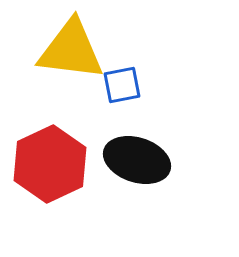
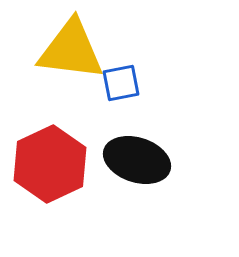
blue square: moved 1 px left, 2 px up
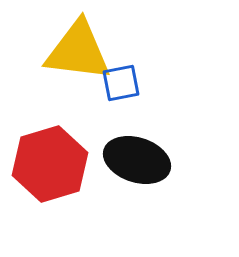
yellow triangle: moved 7 px right, 1 px down
red hexagon: rotated 8 degrees clockwise
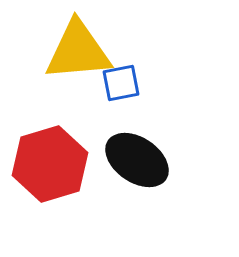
yellow triangle: rotated 12 degrees counterclockwise
black ellipse: rotated 16 degrees clockwise
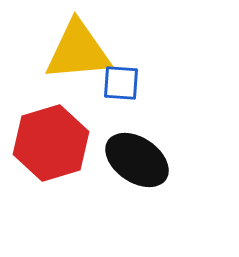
blue square: rotated 15 degrees clockwise
red hexagon: moved 1 px right, 21 px up
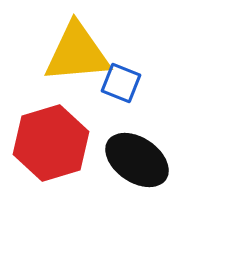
yellow triangle: moved 1 px left, 2 px down
blue square: rotated 18 degrees clockwise
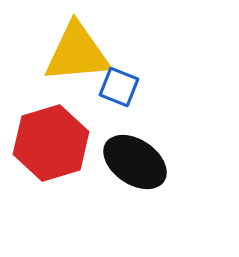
blue square: moved 2 px left, 4 px down
black ellipse: moved 2 px left, 2 px down
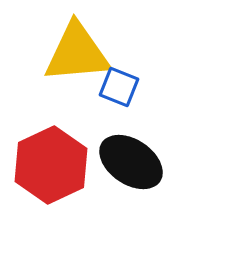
red hexagon: moved 22 px down; rotated 8 degrees counterclockwise
black ellipse: moved 4 px left
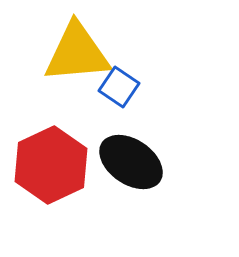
blue square: rotated 12 degrees clockwise
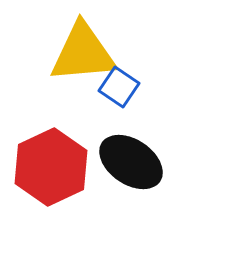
yellow triangle: moved 6 px right
red hexagon: moved 2 px down
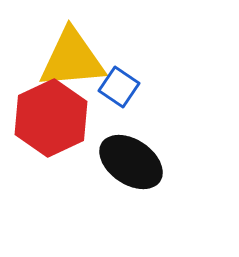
yellow triangle: moved 11 px left, 6 px down
red hexagon: moved 49 px up
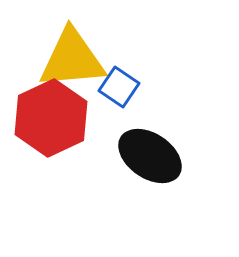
black ellipse: moved 19 px right, 6 px up
